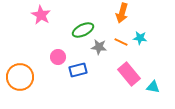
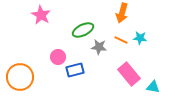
orange line: moved 2 px up
blue rectangle: moved 3 px left
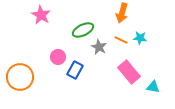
gray star: rotated 21 degrees clockwise
blue rectangle: rotated 48 degrees counterclockwise
pink rectangle: moved 2 px up
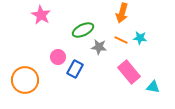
gray star: rotated 21 degrees counterclockwise
blue rectangle: moved 1 px up
orange circle: moved 5 px right, 3 px down
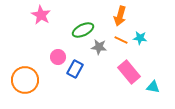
orange arrow: moved 2 px left, 3 px down
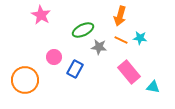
pink circle: moved 4 px left
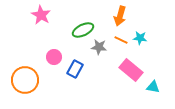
pink rectangle: moved 2 px right, 2 px up; rotated 10 degrees counterclockwise
